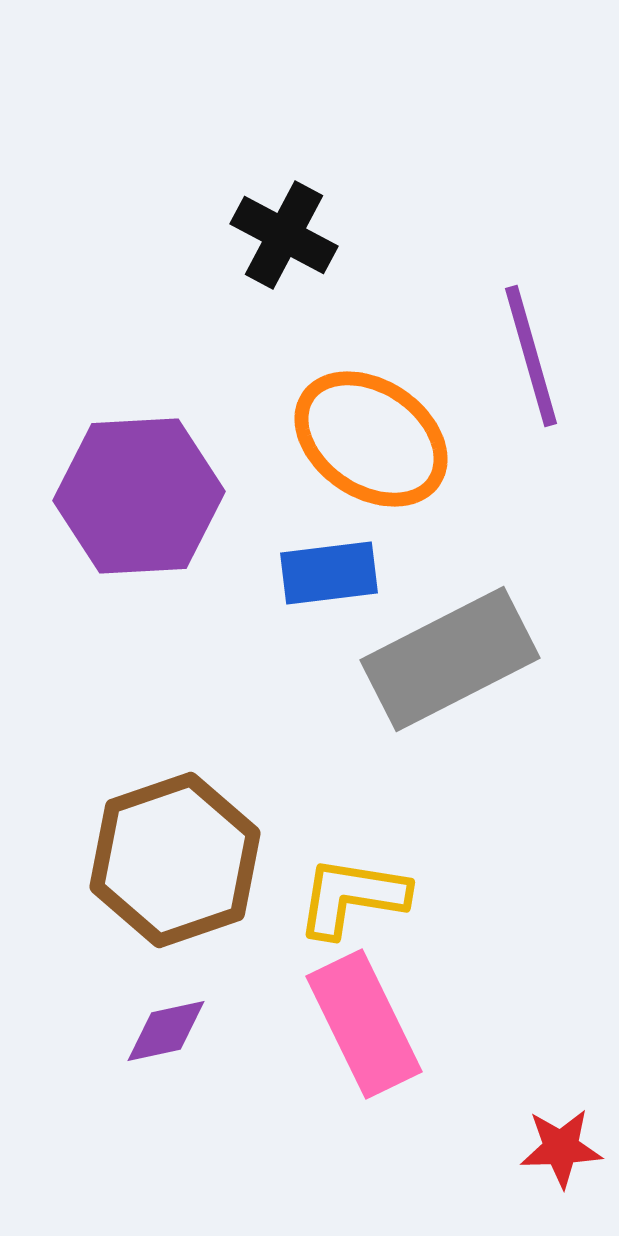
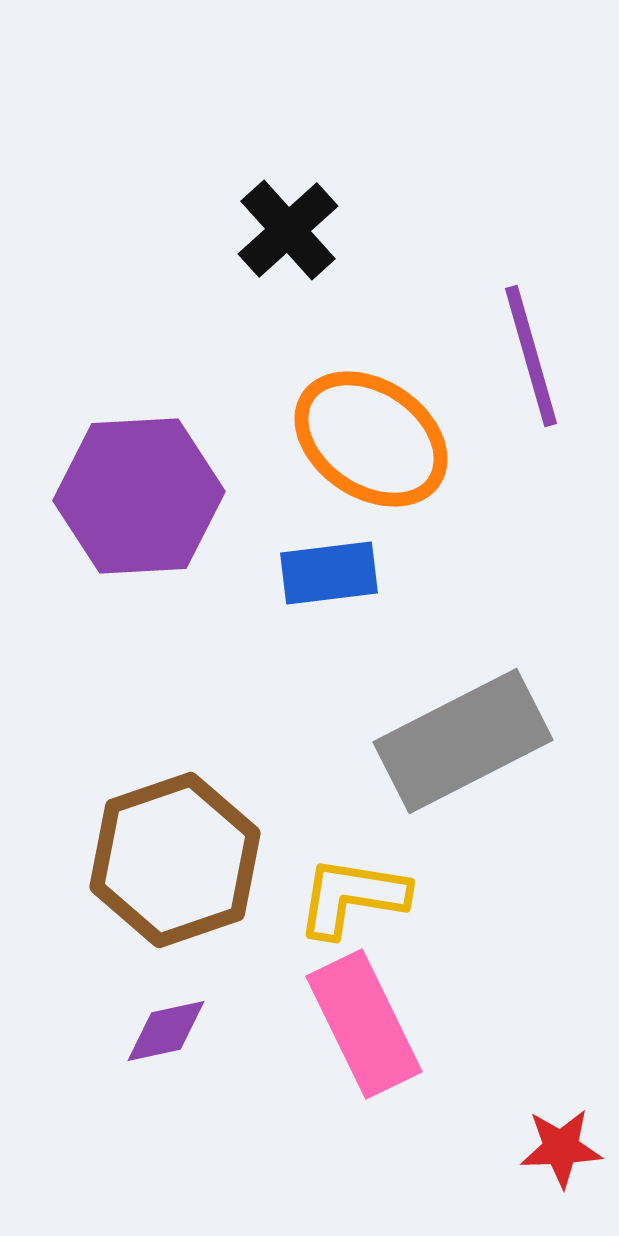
black cross: moved 4 px right, 5 px up; rotated 20 degrees clockwise
gray rectangle: moved 13 px right, 82 px down
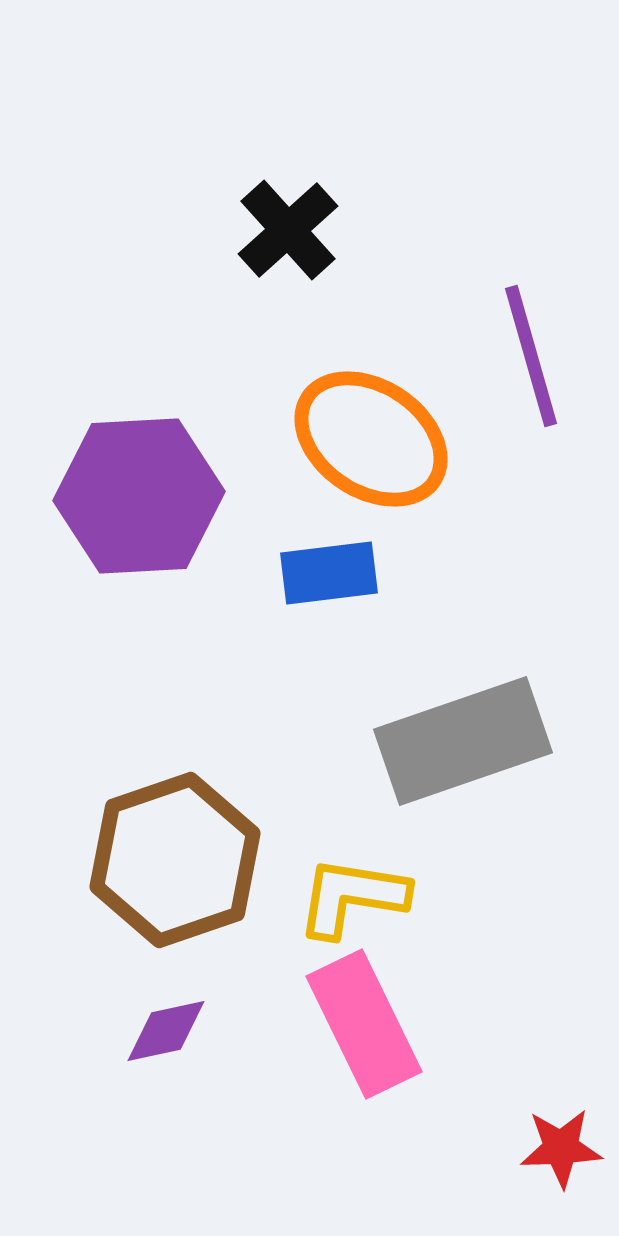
gray rectangle: rotated 8 degrees clockwise
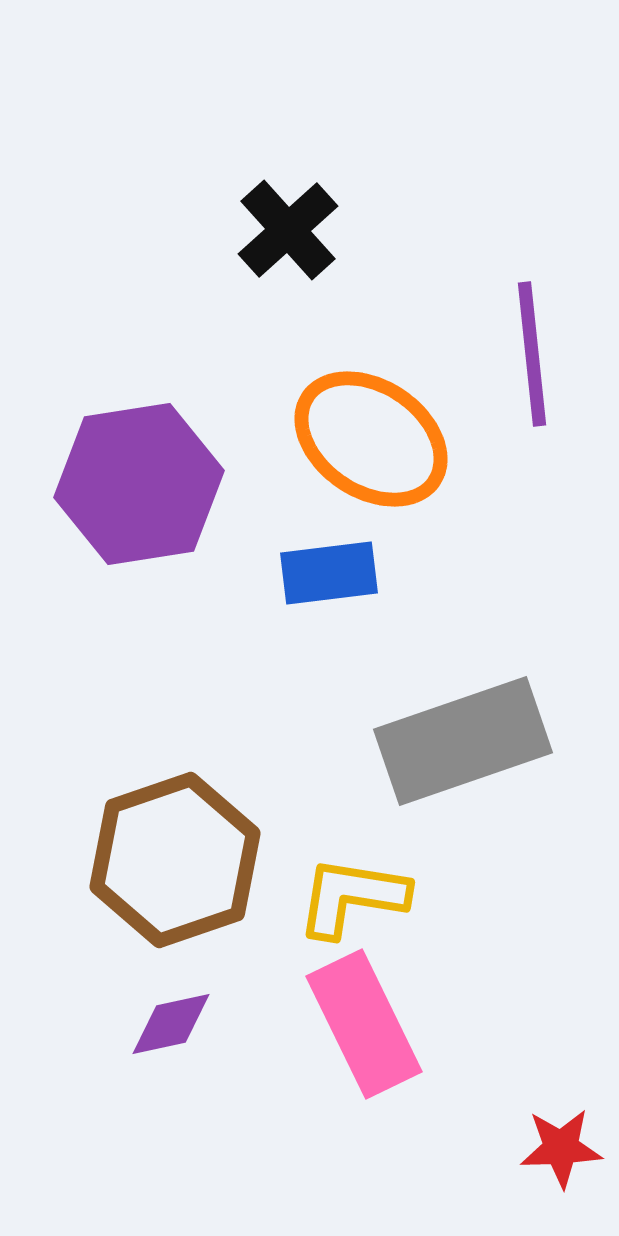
purple line: moved 1 px right, 2 px up; rotated 10 degrees clockwise
purple hexagon: moved 12 px up; rotated 6 degrees counterclockwise
purple diamond: moved 5 px right, 7 px up
